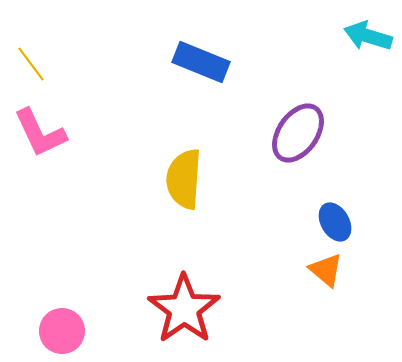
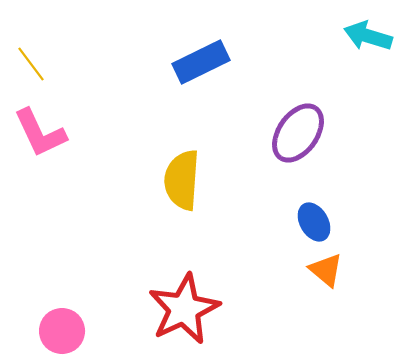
blue rectangle: rotated 48 degrees counterclockwise
yellow semicircle: moved 2 px left, 1 px down
blue ellipse: moved 21 px left
red star: rotated 10 degrees clockwise
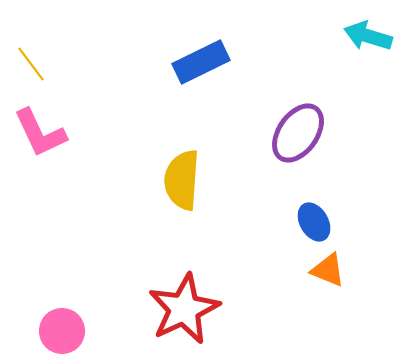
orange triangle: moved 2 px right; rotated 18 degrees counterclockwise
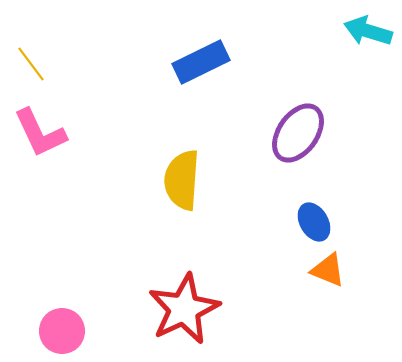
cyan arrow: moved 5 px up
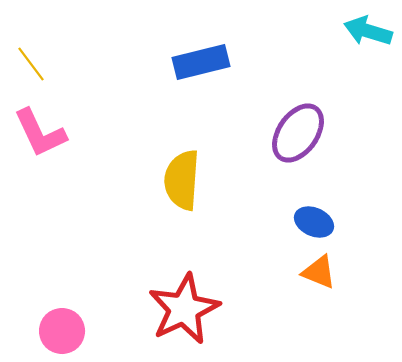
blue rectangle: rotated 12 degrees clockwise
blue ellipse: rotated 36 degrees counterclockwise
orange triangle: moved 9 px left, 2 px down
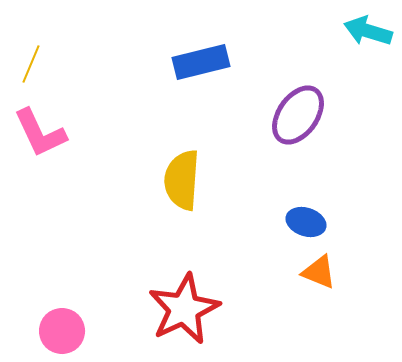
yellow line: rotated 60 degrees clockwise
purple ellipse: moved 18 px up
blue ellipse: moved 8 px left; rotated 6 degrees counterclockwise
